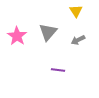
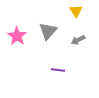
gray triangle: moved 1 px up
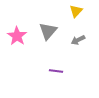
yellow triangle: rotated 16 degrees clockwise
purple line: moved 2 px left, 1 px down
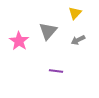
yellow triangle: moved 1 px left, 2 px down
pink star: moved 2 px right, 5 px down
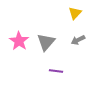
gray triangle: moved 2 px left, 11 px down
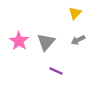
purple line: rotated 16 degrees clockwise
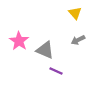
yellow triangle: rotated 24 degrees counterclockwise
gray triangle: moved 1 px left, 8 px down; rotated 48 degrees counterclockwise
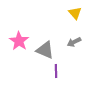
gray arrow: moved 4 px left, 2 px down
purple line: rotated 64 degrees clockwise
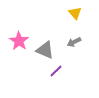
purple line: rotated 48 degrees clockwise
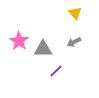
gray triangle: moved 2 px left, 1 px up; rotated 24 degrees counterclockwise
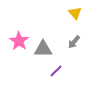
gray arrow: rotated 24 degrees counterclockwise
